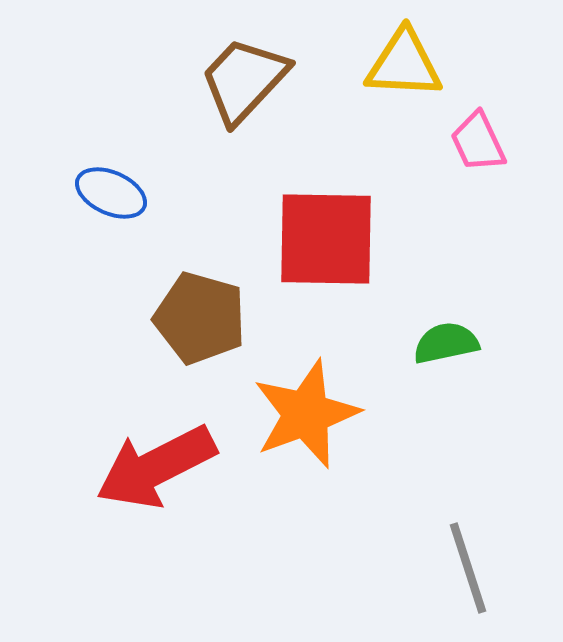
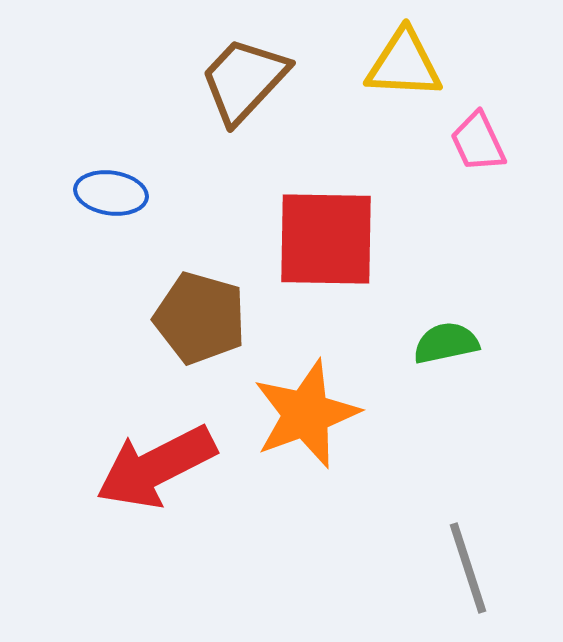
blue ellipse: rotated 16 degrees counterclockwise
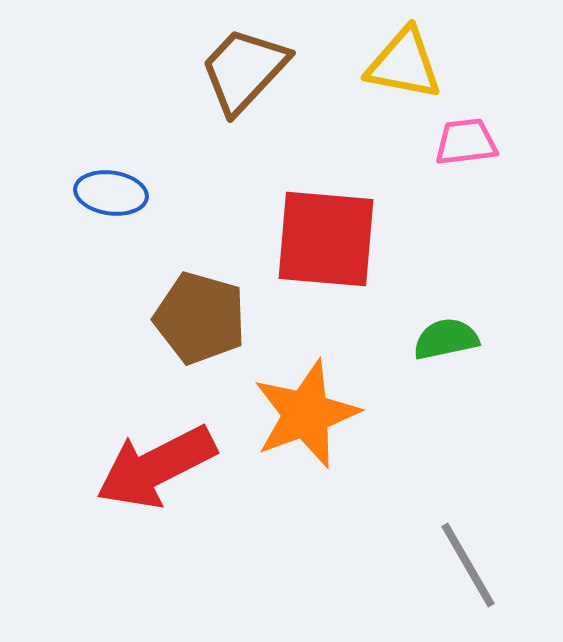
yellow triangle: rotated 8 degrees clockwise
brown trapezoid: moved 10 px up
pink trapezoid: moved 12 px left; rotated 108 degrees clockwise
red square: rotated 4 degrees clockwise
green semicircle: moved 4 px up
gray line: moved 3 px up; rotated 12 degrees counterclockwise
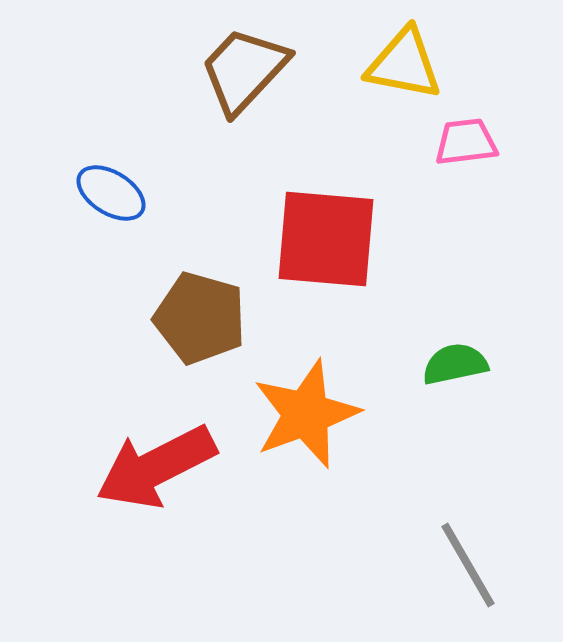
blue ellipse: rotated 24 degrees clockwise
green semicircle: moved 9 px right, 25 px down
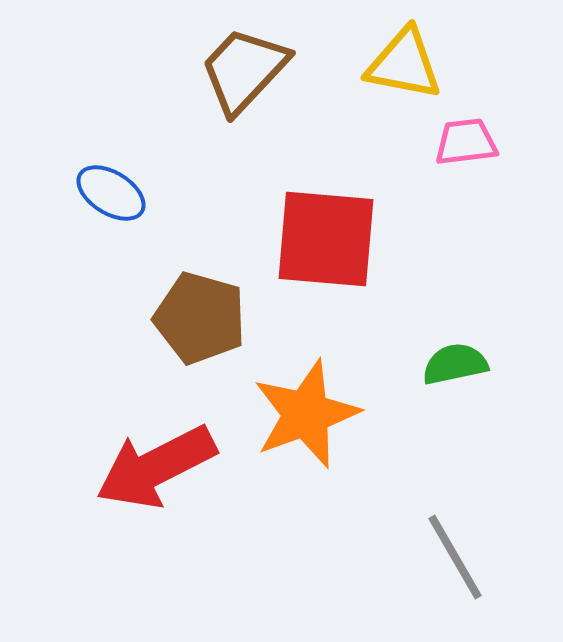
gray line: moved 13 px left, 8 px up
